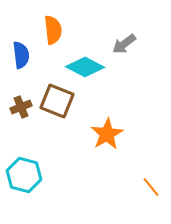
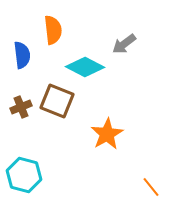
blue semicircle: moved 1 px right
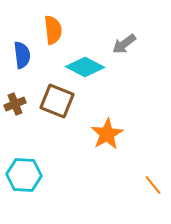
brown cross: moved 6 px left, 3 px up
cyan hexagon: rotated 12 degrees counterclockwise
orange line: moved 2 px right, 2 px up
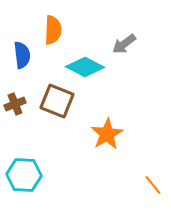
orange semicircle: rotated 8 degrees clockwise
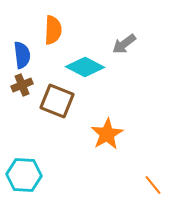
brown cross: moved 7 px right, 19 px up
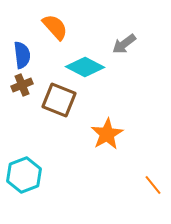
orange semicircle: moved 2 px right, 3 px up; rotated 44 degrees counterclockwise
brown square: moved 2 px right, 1 px up
cyan hexagon: rotated 24 degrees counterclockwise
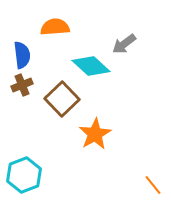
orange semicircle: rotated 52 degrees counterclockwise
cyan diamond: moved 6 px right, 1 px up; rotated 15 degrees clockwise
brown square: moved 3 px right, 1 px up; rotated 24 degrees clockwise
orange star: moved 12 px left
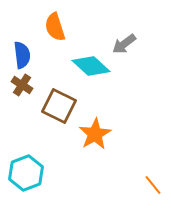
orange semicircle: rotated 104 degrees counterclockwise
brown cross: rotated 35 degrees counterclockwise
brown square: moved 3 px left, 7 px down; rotated 20 degrees counterclockwise
cyan hexagon: moved 2 px right, 2 px up
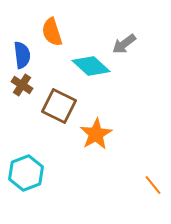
orange semicircle: moved 3 px left, 5 px down
orange star: moved 1 px right
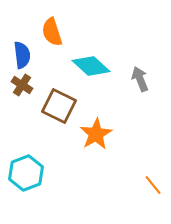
gray arrow: moved 16 px right, 35 px down; rotated 105 degrees clockwise
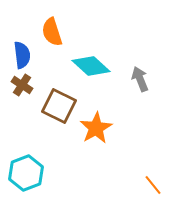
orange star: moved 6 px up
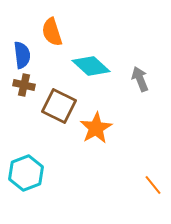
brown cross: moved 2 px right; rotated 20 degrees counterclockwise
